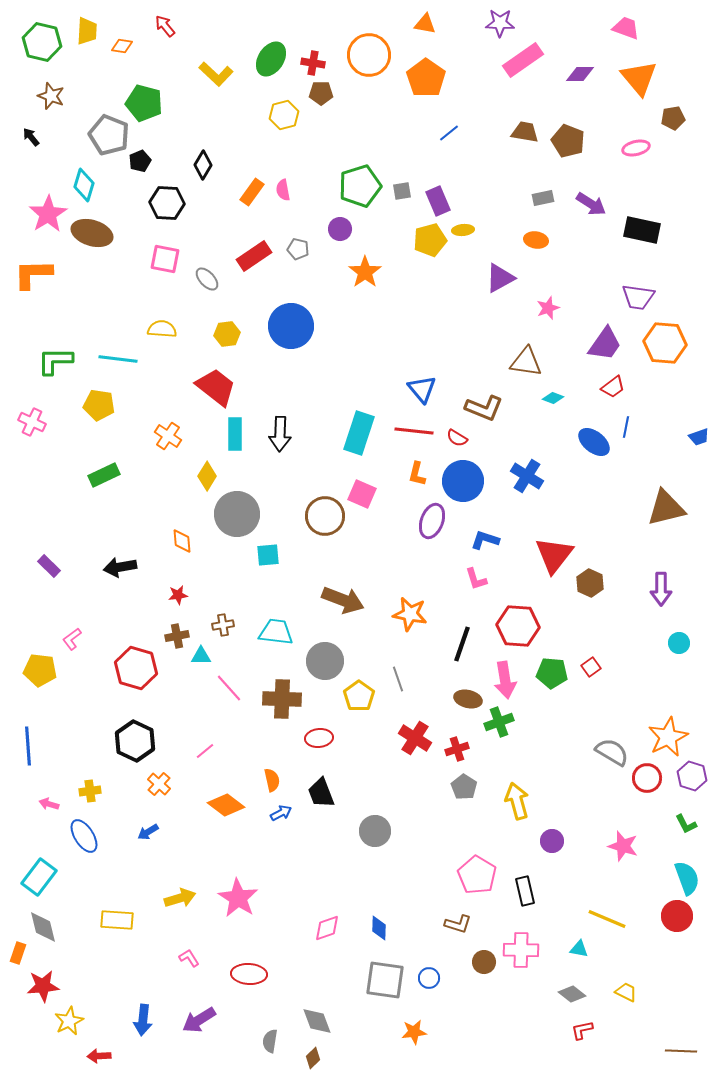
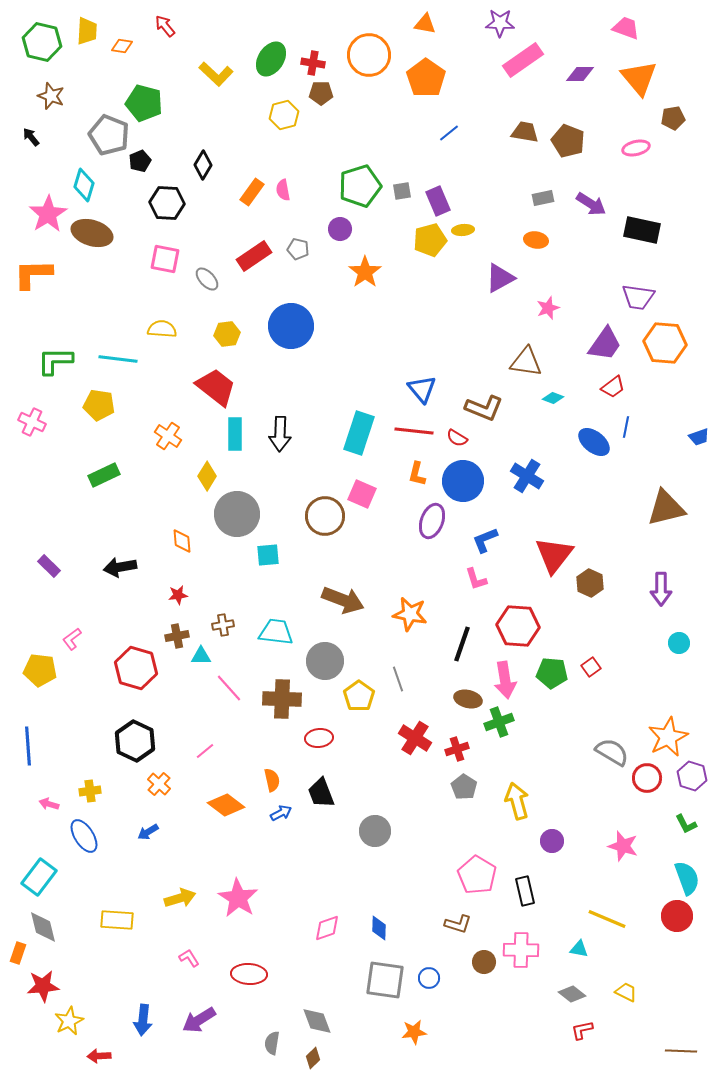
blue L-shape at (485, 540): rotated 40 degrees counterclockwise
gray semicircle at (270, 1041): moved 2 px right, 2 px down
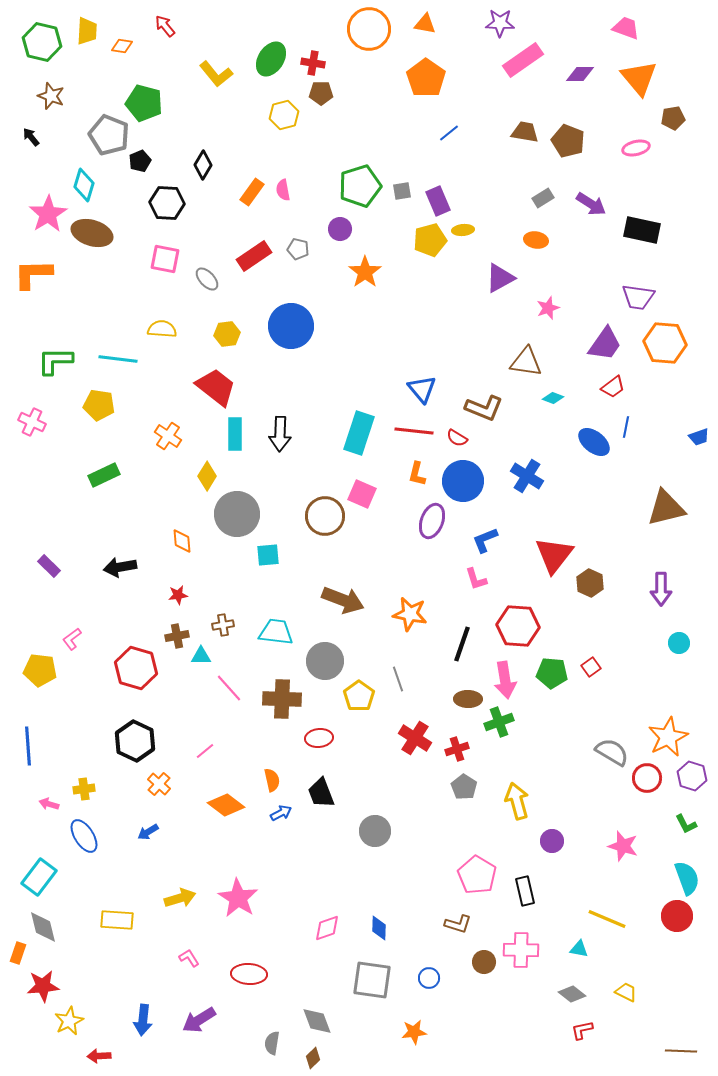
orange circle at (369, 55): moved 26 px up
yellow L-shape at (216, 74): rotated 8 degrees clockwise
gray rectangle at (543, 198): rotated 20 degrees counterclockwise
brown ellipse at (468, 699): rotated 12 degrees counterclockwise
yellow cross at (90, 791): moved 6 px left, 2 px up
gray square at (385, 980): moved 13 px left
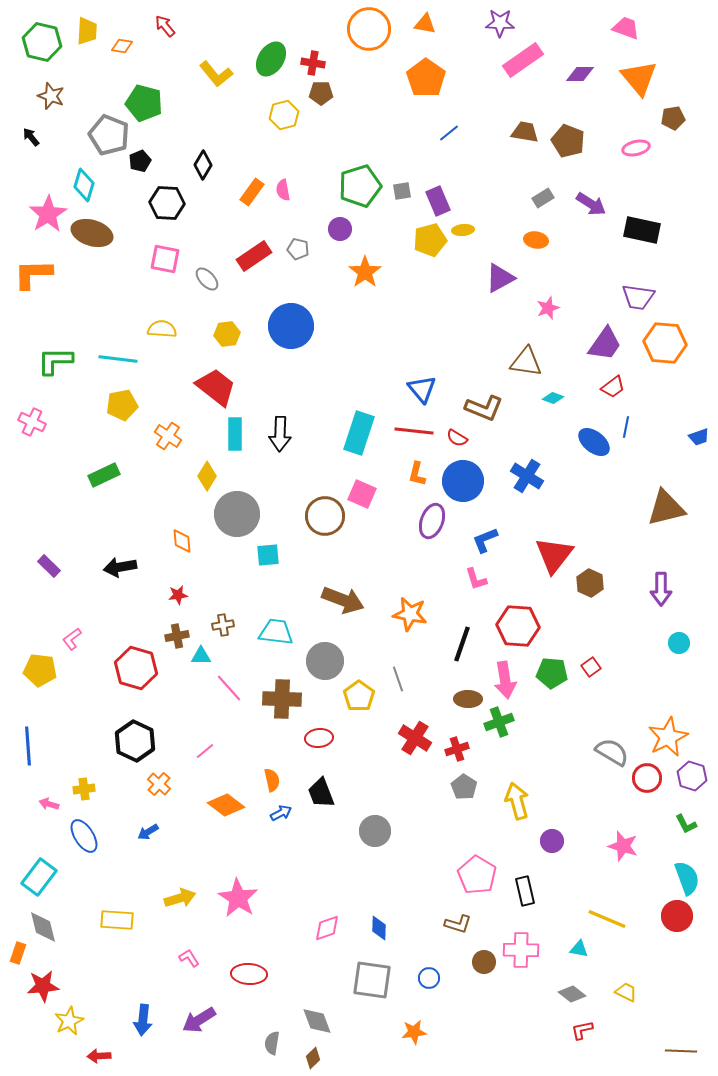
yellow pentagon at (99, 405): moved 23 px right; rotated 20 degrees counterclockwise
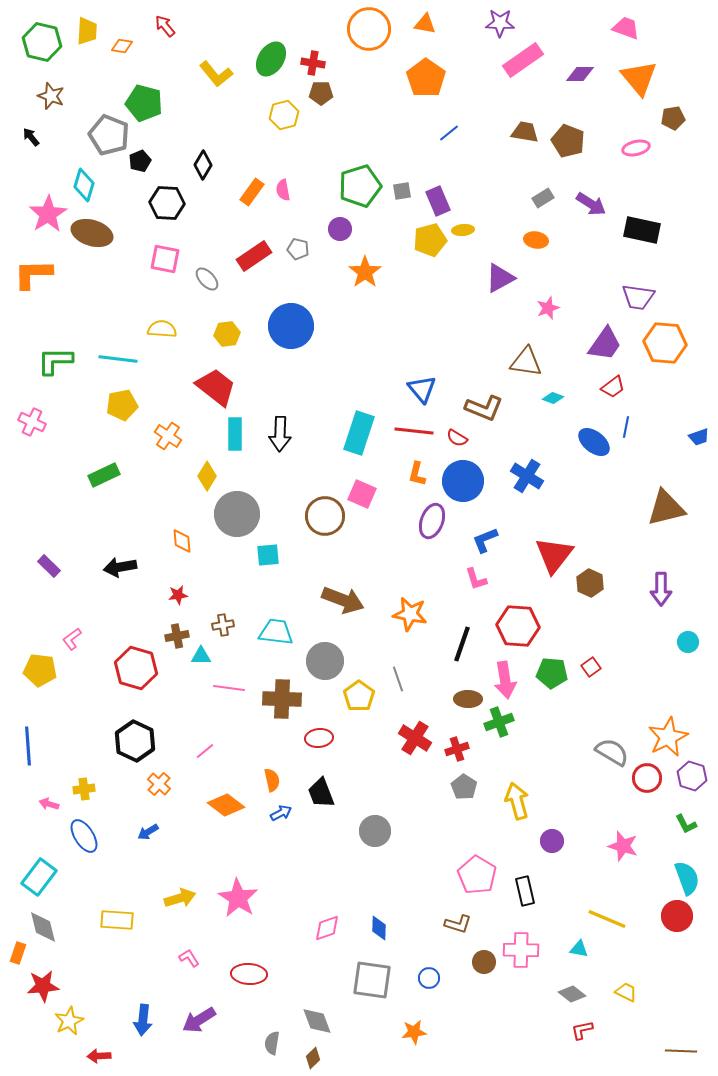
cyan circle at (679, 643): moved 9 px right, 1 px up
pink line at (229, 688): rotated 40 degrees counterclockwise
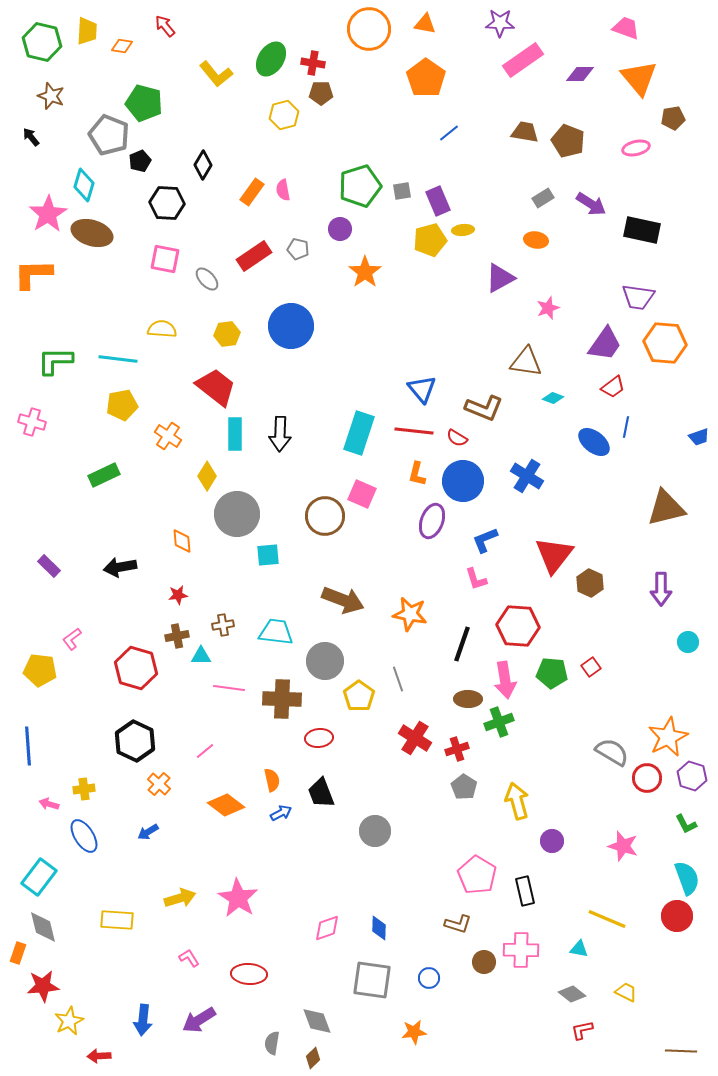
pink cross at (32, 422): rotated 8 degrees counterclockwise
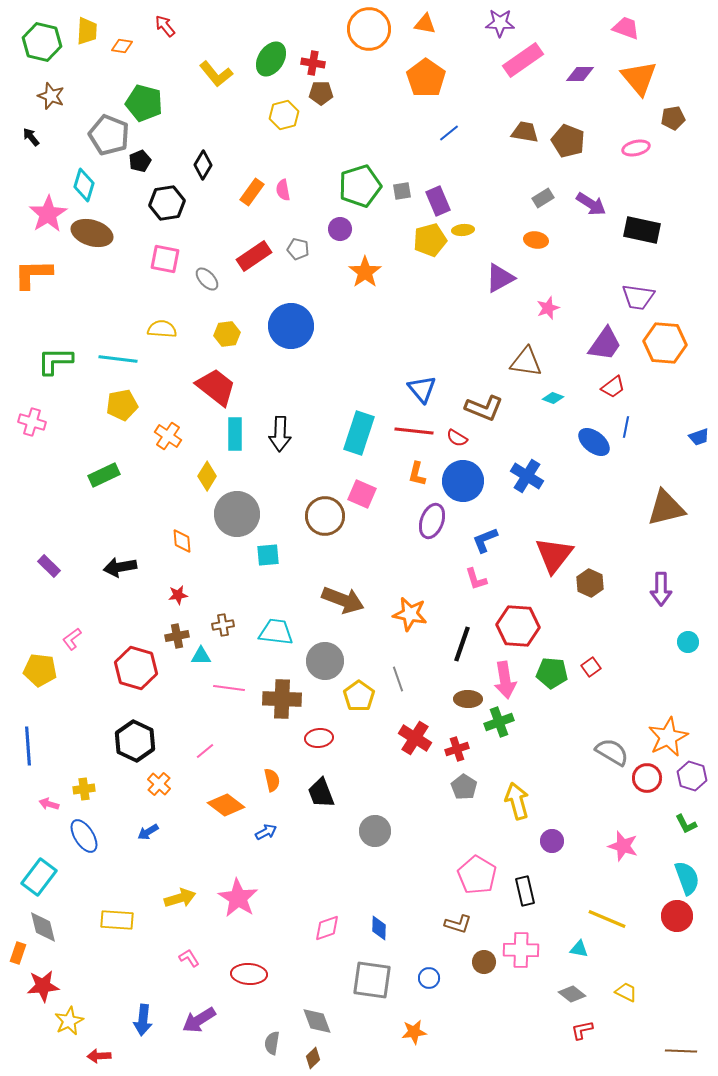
black hexagon at (167, 203): rotated 12 degrees counterclockwise
blue arrow at (281, 813): moved 15 px left, 19 px down
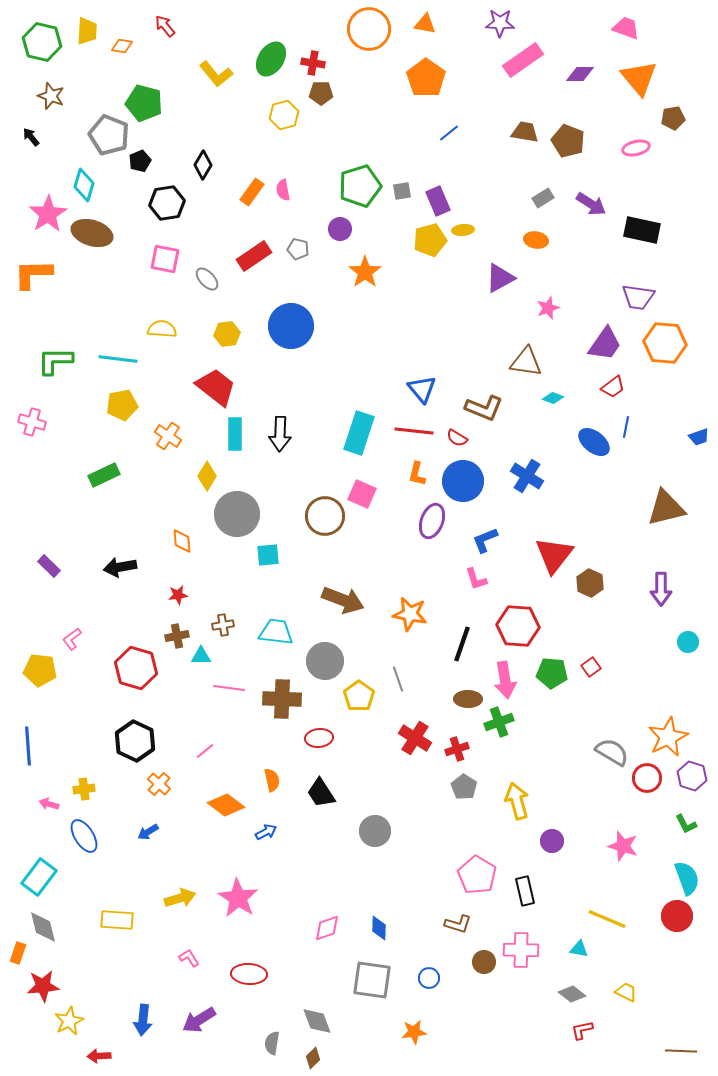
black trapezoid at (321, 793): rotated 12 degrees counterclockwise
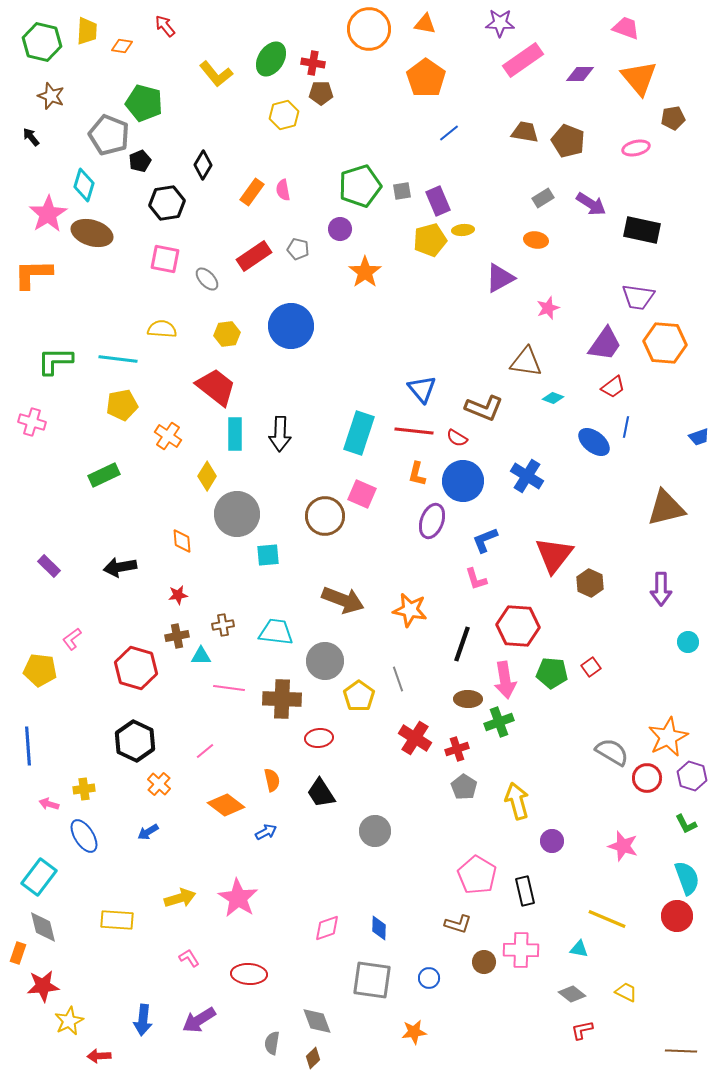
orange star at (410, 614): moved 4 px up
